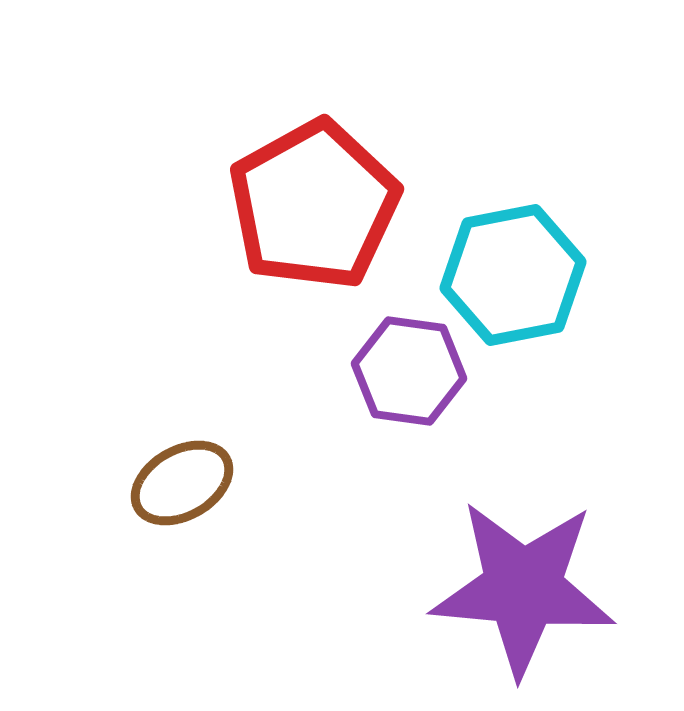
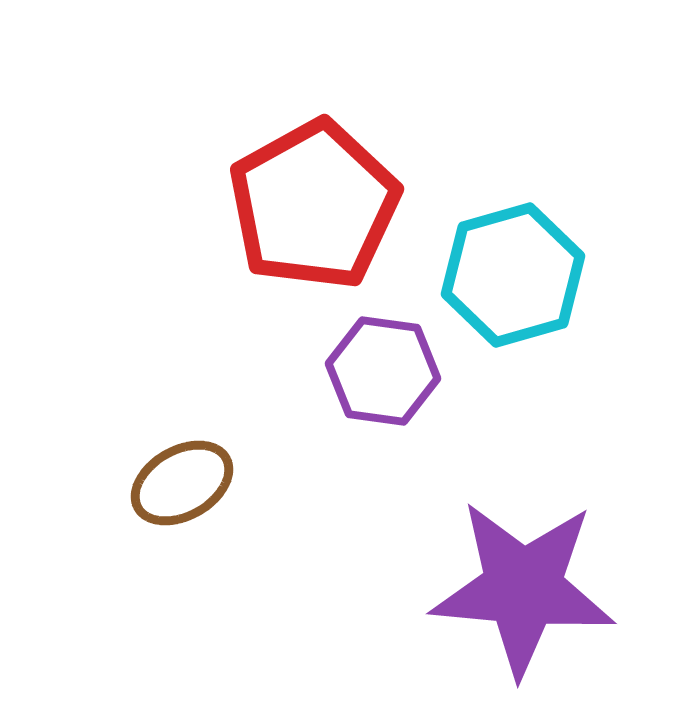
cyan hexagon: rotated 5 degrees counterclockwise
purple hexagon: moved 26 px left
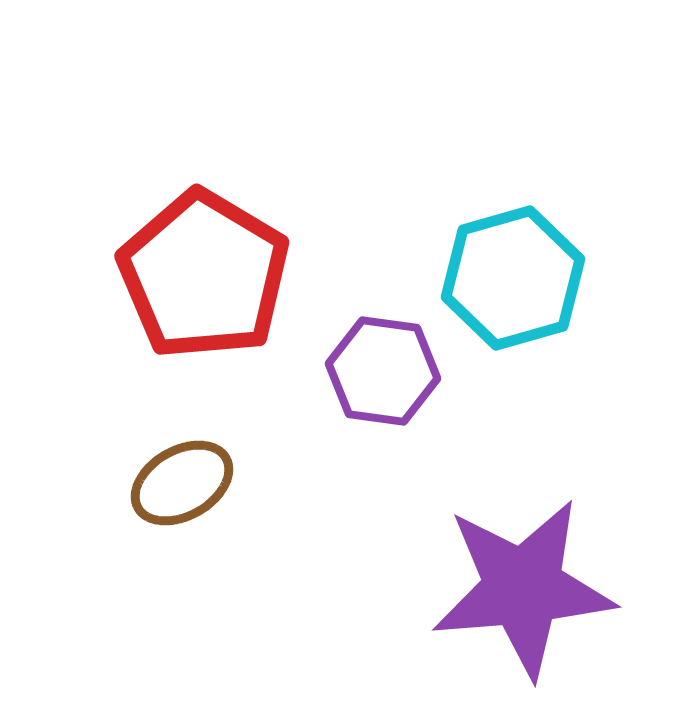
red pentagon: moved 110 px left, 70 px down; rotated 12 degrees counterclockwise
cyan hexagon: moved 3 px down
purple star: rotated 10 degrees counterclockwise
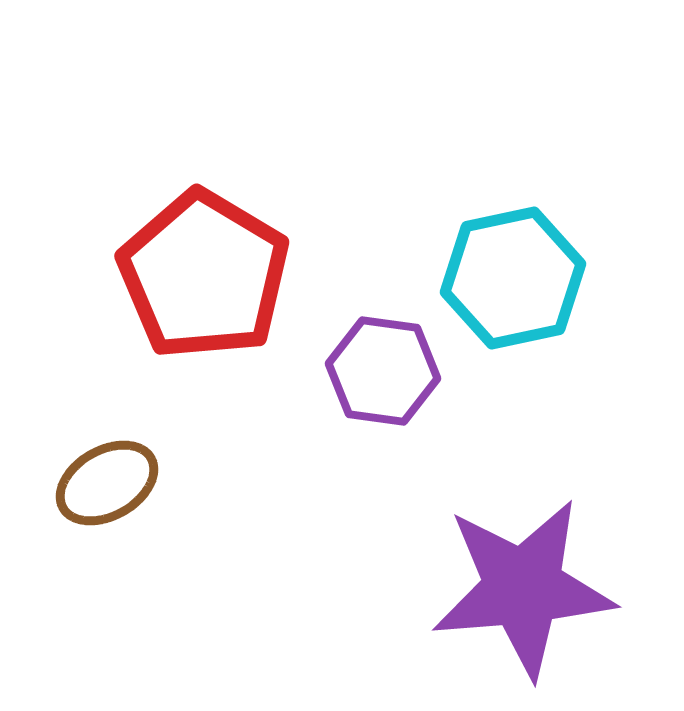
cyan hexagon: rotated 4 degrees clockwise
brown ellipse: moved 75 px left
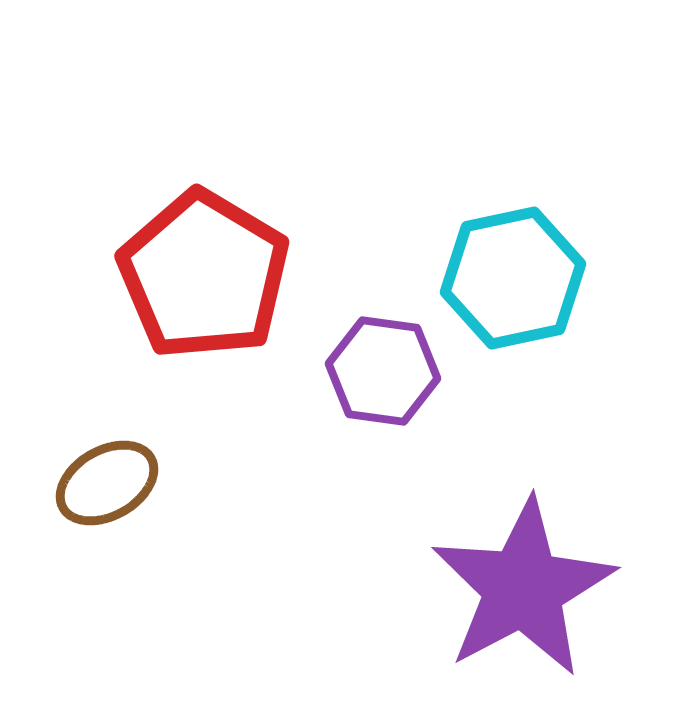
purple star: rotated 23 degrees counterclockwise
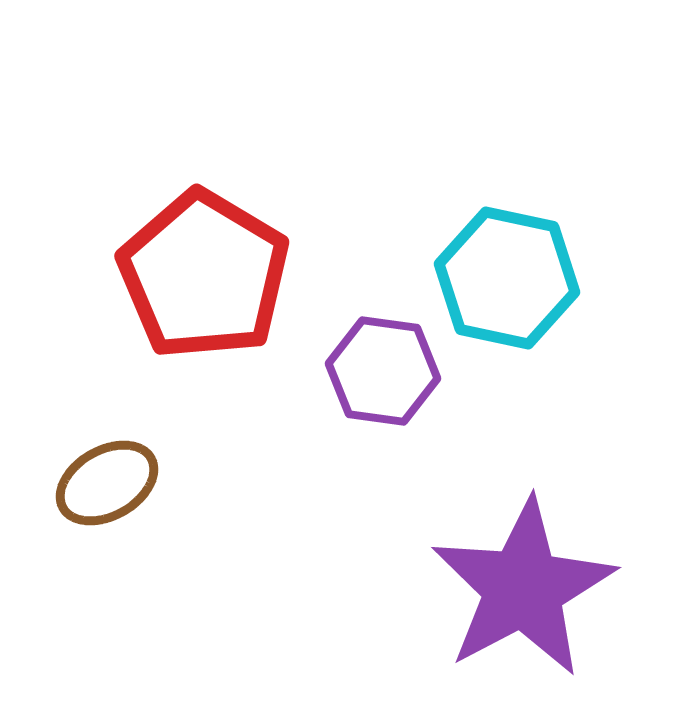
cyan hexagon: moved 6 px left; rotated 24 degrees clockwise
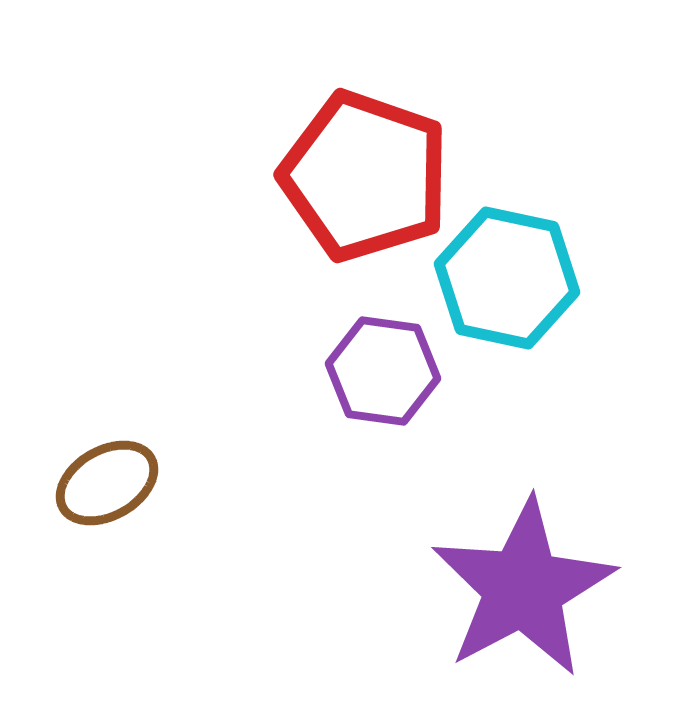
red pentagon: moved 161 px right, 99 px up; rotated 12 degrees counterclockwise
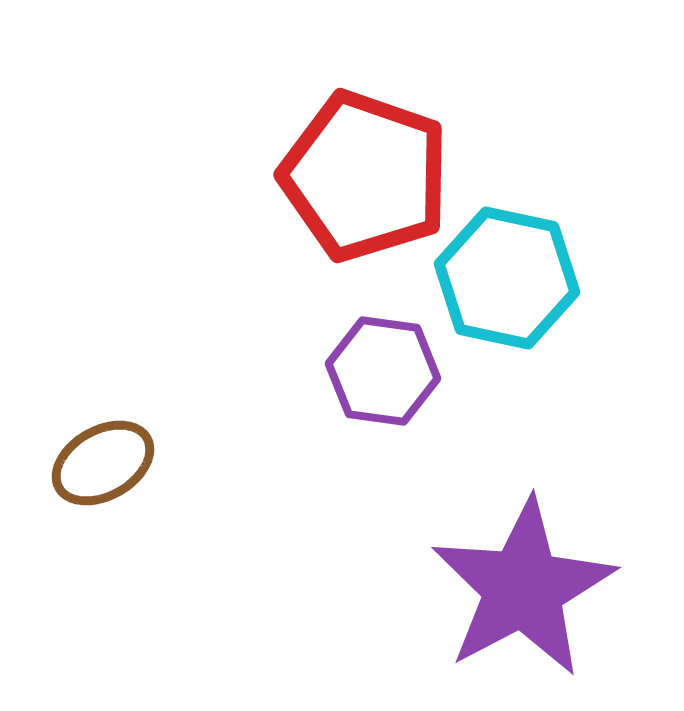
brown ellipse: moved 4 px left, 20 px up
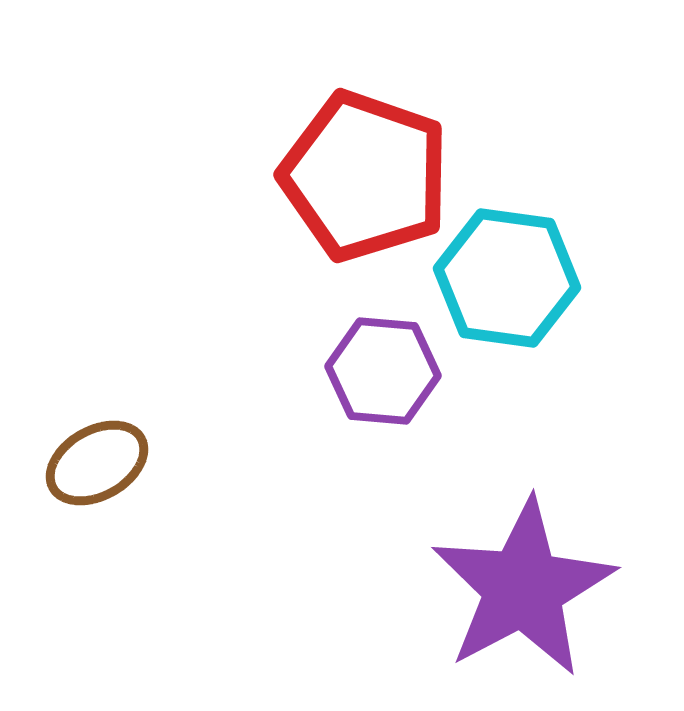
cyan hexagon: rotated 4 degrees counterclockwise
purple hexagon: rotated 3 degrees counterclockwise
brown ellipse: moved 6 px left
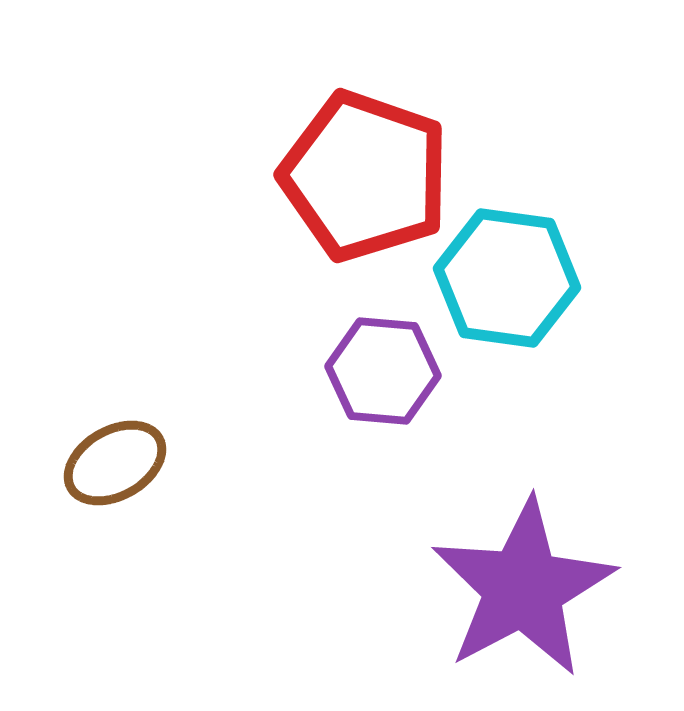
brown ellipse: moved 18 px right
